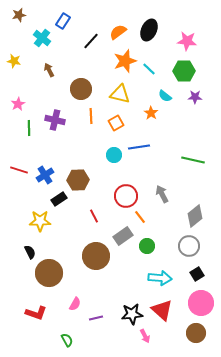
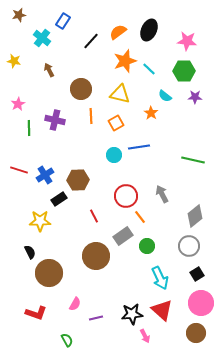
cyan arrow at (160, 278): rotated 60 degrees clockwise
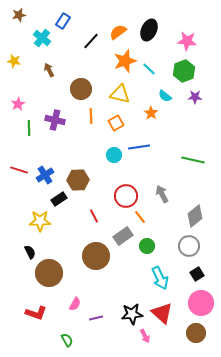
green hexagon at (184, 71): rotated 20 degrees counterclockwise
red triangle at (162, 310): moved 3 px down
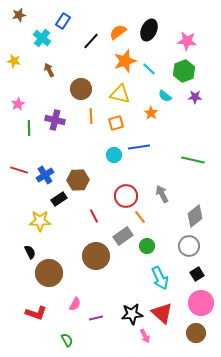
orange square at (116, 123): rotated 14 degrees clockwise
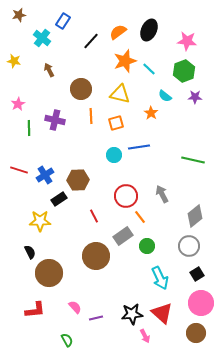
pink semicircle at (75, 304): moved 3 px down; rotated 72 degrees counterclockwise
red L-shape at (36, 313): moved 1 px left, 3 px up; rotated 25 degrees counterclockwise
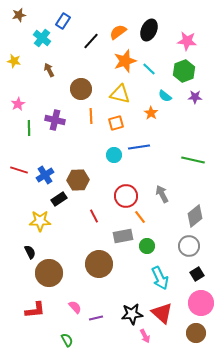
gray rectangle at (123, 236): rotated 24 degrees clockwise
brown circle at (96, 256): moved 3 px right, 8 px down
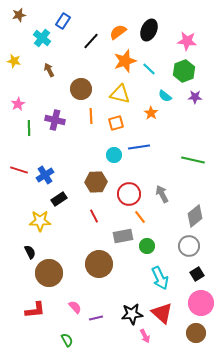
brown hexagon at (78, 180): moved 18 px right, 2 px down
red circle at (126, 196): moved 3 px right, 2 px up
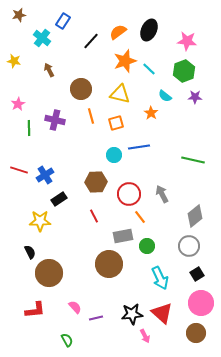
orange line at (91, 116): rotated 14 degrees counterclockwise
brown circle at (99, 264): moved 10 px right
